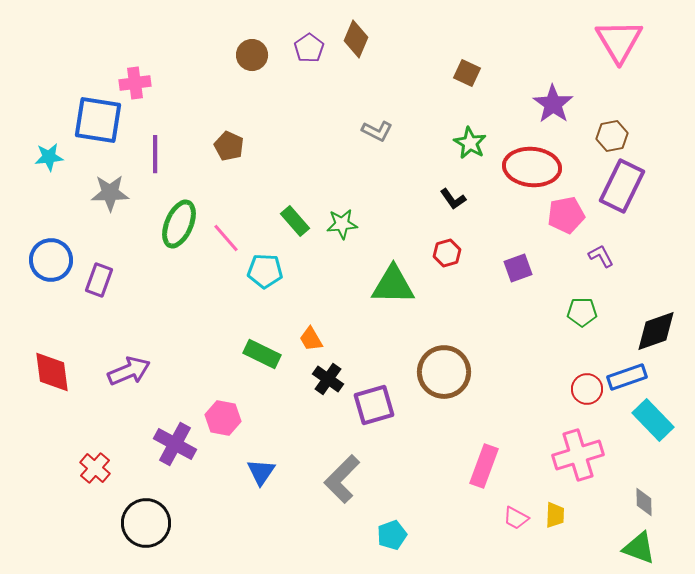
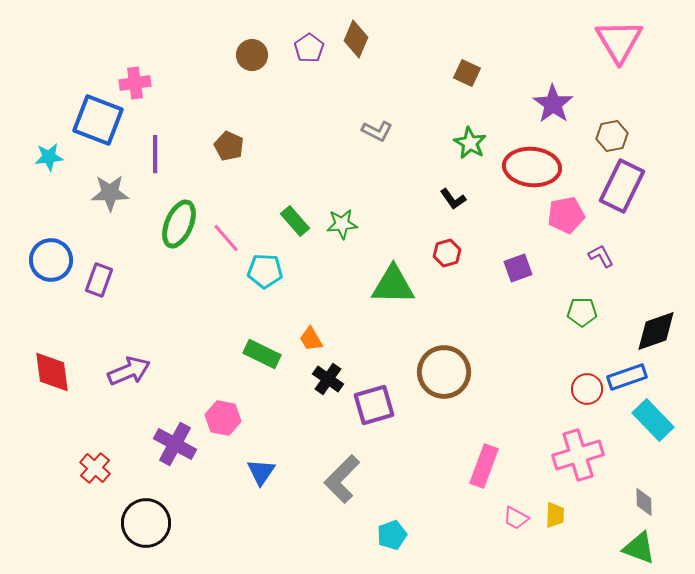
blue square at (98, 120): rotated 12 degrees clockwise
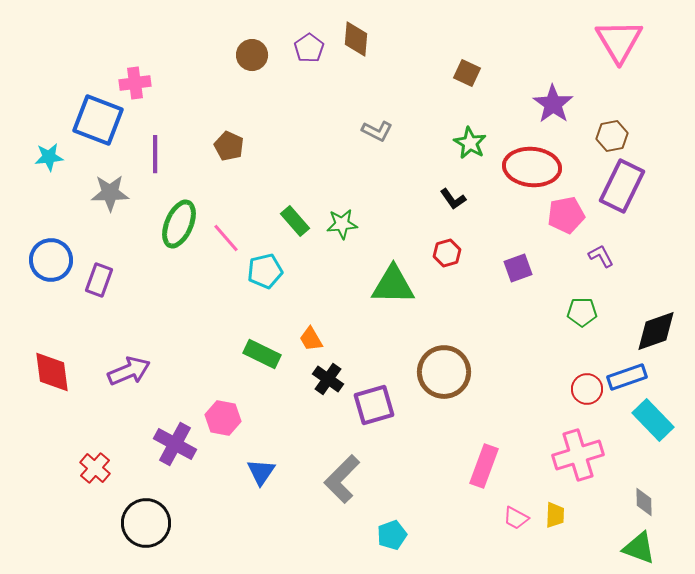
brown diamond at (356, 39): rotated 18 degrees counterclockwise
cyan pentagon at (265, 271): rotated 16 degrees counterclockwise
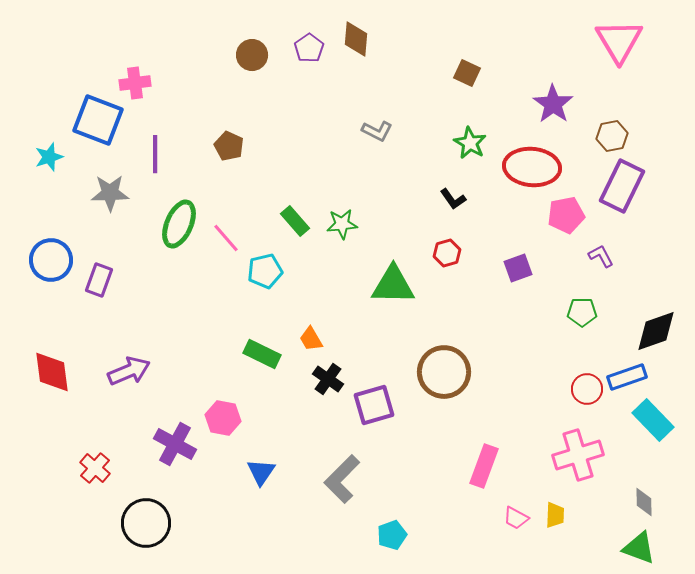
cyan star at (49, 157): rotated 12 degrees counterclockwise
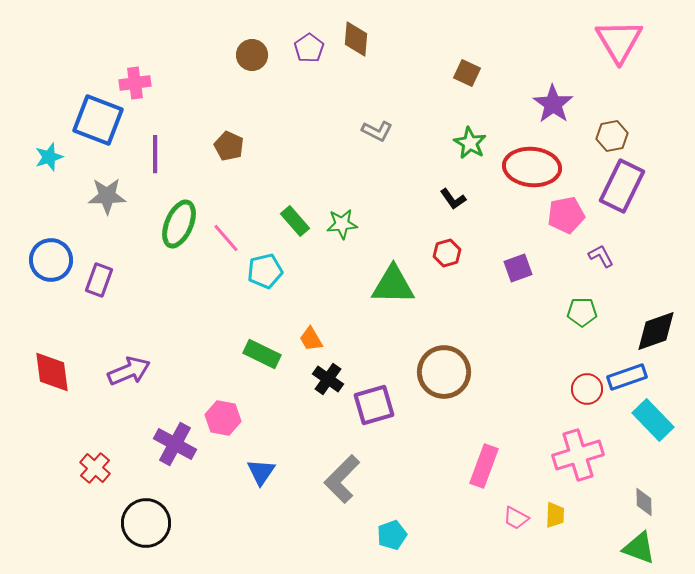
gray star at (110, 193): moved 3 px left, 3 px down
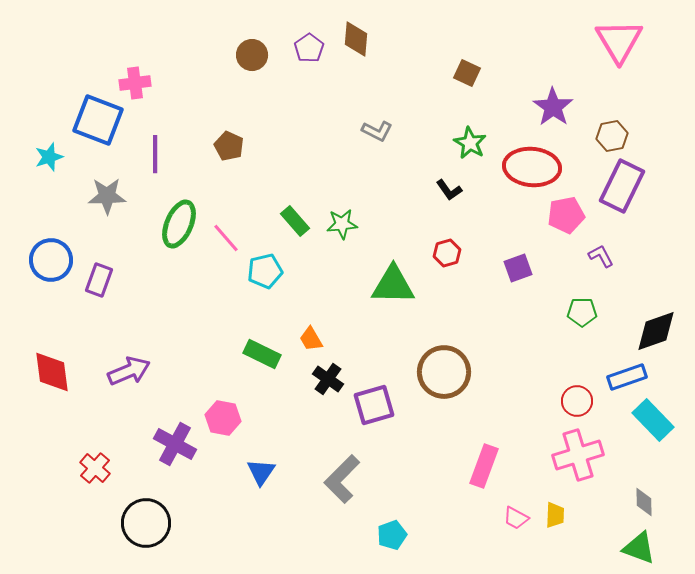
purple star at (553, 104): moved 3 px down
black L-shape at (453, 199): moved 4 px left, 9 px up
red circle at (587, 389): moved 10 px left, 12 px down
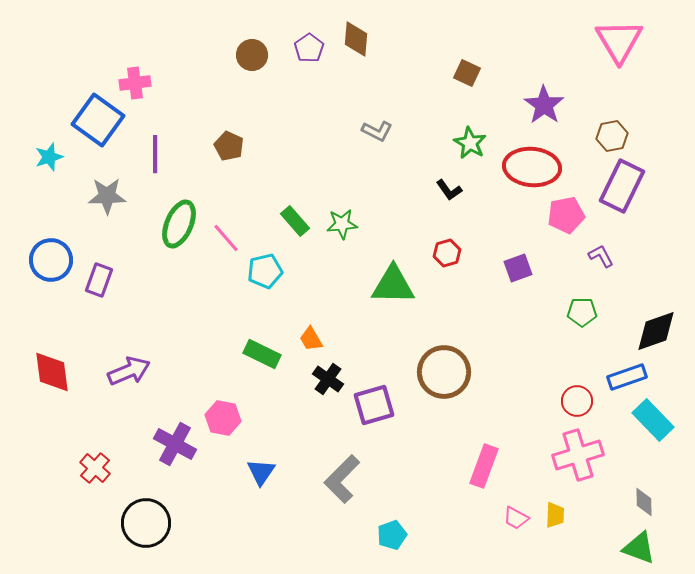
purple star at (553, 107): moved 9 px left, 2 px up
blue square at (98, 120): rotated 15 degrees clockwise
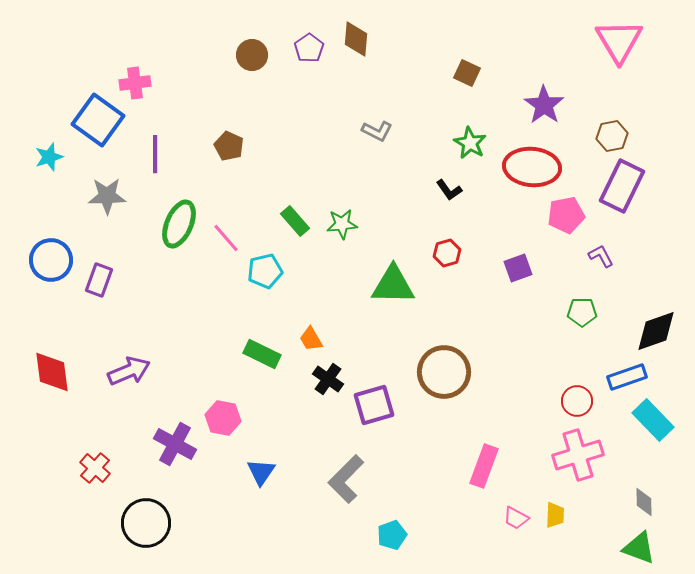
gray L-shape at (342, 479): moved 4 px right
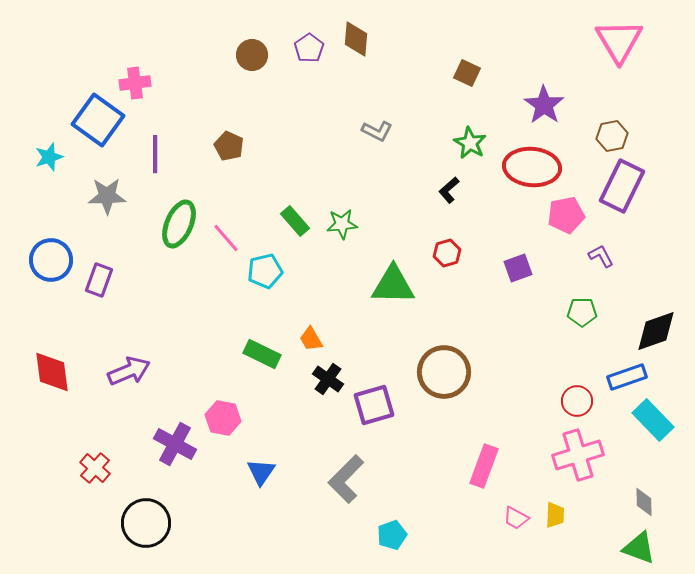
black L-shape at (449, 190): rotated 84 degrees clockwise
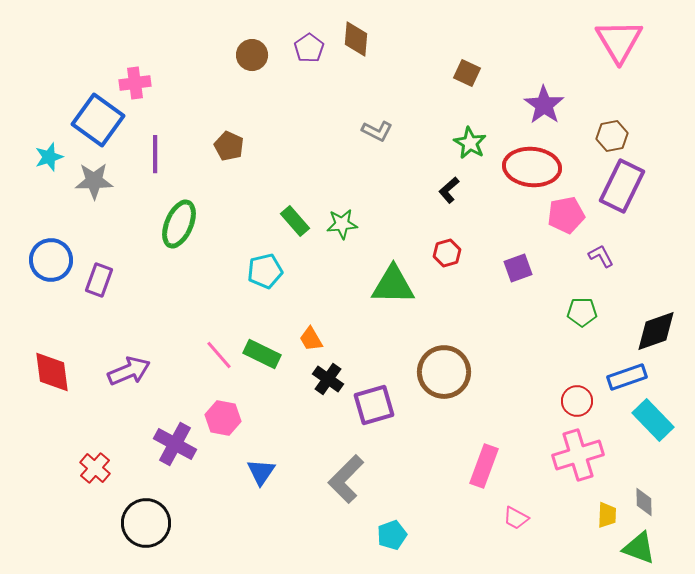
gray star at (107, 196): moved 13 px left, 15 px up
pink line at (226, 238): moved 7 px left, 117 px down
yellow trapezoid at (555, 515): moved 52 px right
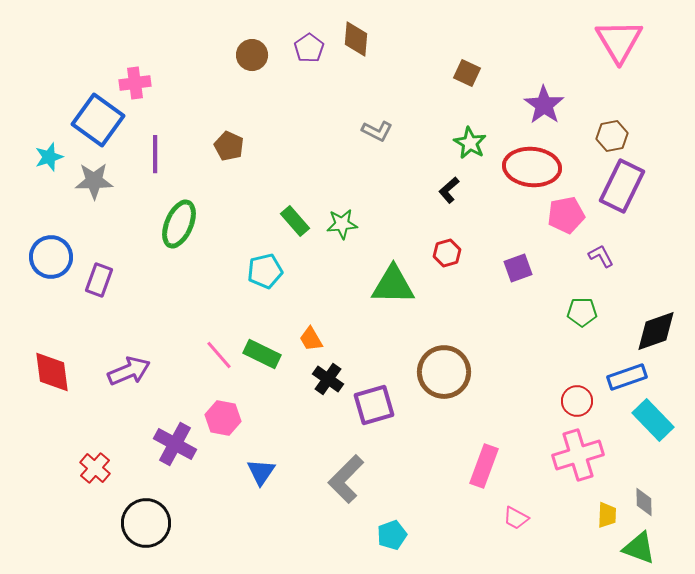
blue circle at (51, 260): moved 3 px up
